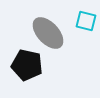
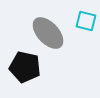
black pentagon: moved 2 px left, 2 px down
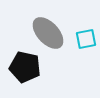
cyan square: moved 18 px down; rotated 25 degrees counterclockwise
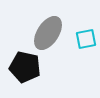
gray ellipse: rotated 76 degrees clockwise
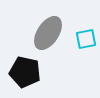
black pentagon: moved 5 px down
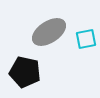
gray ellipse: moved 1 px right, 1 px up; rotated 24 degrees clockwise
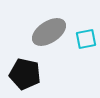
black pentagon: moved 2 px down
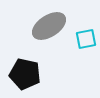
gray ellipse: moved 6 px up
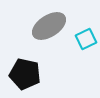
cyan square: rotated 15 degrees counterclockwise
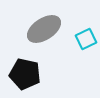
gray ellipse: moved 5 px left, 3 px down
